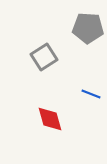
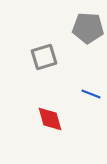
gray square: rotated 16 degrees clockwise
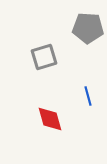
blue line: moved 3 px left, 2 px down; rotated 54 degrees clockwise
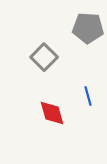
gray square: rotated 28 degrees counterclockwise
red diamond: moved 2 px right, 6 px up
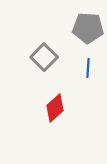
blue line: moved 28 px up; rotated 18 degrees clockwise
red diamond: moved 3 px right, 5 px up; rotated 64 degrees clockwise
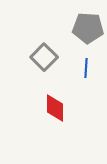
blue line: moved 2 px left
red diamond: rotated 48 degrees counterclockwise
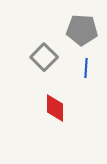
gray pentagon: moved 6 px left, 2 px down
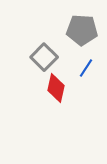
blue line: rotated 30 degrees clockwise
red diamond: moved 1 px right, 20 px up; rotated 12 degrees clockwise
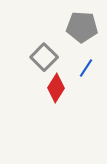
gray pentagon: moved 3 px up
red diamond: rotated 20 degrees clockwise
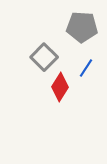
red diamond: moved 4 px right, 1 px up
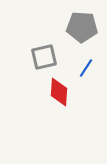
gray square: rotated 32 degrees clockwise
red diamond: moved 1 px left, 5 px down; rotated 28 degrees counterclockwise
